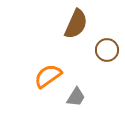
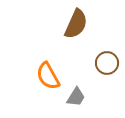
brown circle: moved 13 px down
orange semicircle: rotated 84 degrees counterclockwise
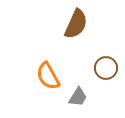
brown circle: moved 1 px left, 5 px down
gray trapezoid: moved 2 px right
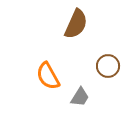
brown circle: moved 2 px right, 2 px up
gray trapezoid: moved 2 px right
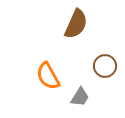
brown circle: moved 3 px left
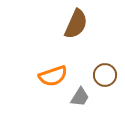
brown circle: moved 9 px down
orange semicircle: moved 5 px right; rotated 80 degrees counterclockwise
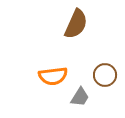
orange semicircle: rotated 12 degrees clockwise
